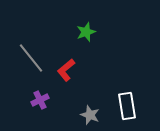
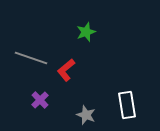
gray line: rotated 32 degrees counterclockwise
purple cross: rotated 18 degrees counterclockwise
white rectangle: moved 1 px up
gray star: moved 4 px left
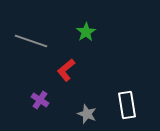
green star: rotated 12 degrees counterclockwise
gray line: moved 17 px up
purple cross: rotated 12 degrees counterclockwise
gray star: moved 1 px right, 1 px up
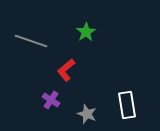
purple cross: moved 11 px right
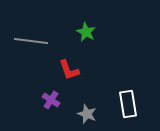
green star: rotated 12 degrees counterclockwise
gray line: rotated 12 degrees counterclockwise
red L-shape: moved 3 px right; rotated 70 degrees counterclockwise
white rectangle: moved 1 px right, 1 px up
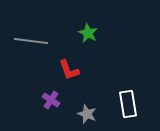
green star: moved 2 px right, 1 px down
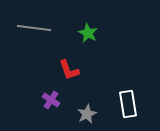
gray line: moved 3 px right, 13 px up
gray star: rotated 24 degrees clockwise
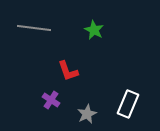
green star: moved 6 px right, 3 px up
red L-shape: moved 1 px left, 1 px down
white rectangle: rotated 32 degrees clockwise
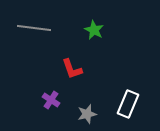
red L-shape: moved 4 px right, 2 px up
gray star: rotated 12 degrees clockwise
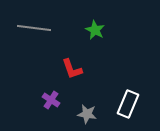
green star: moved 1 px right
gray star: rotated 24 degrees clockwise
